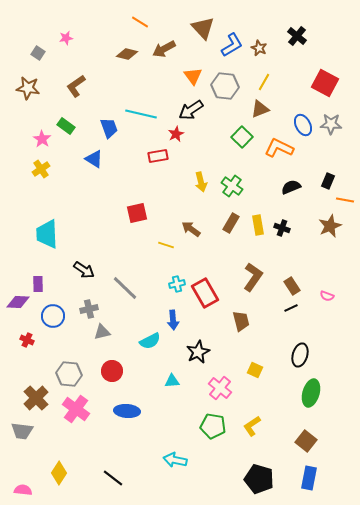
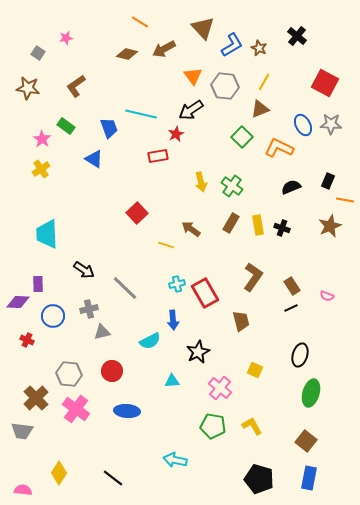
red square at (137, 213): rotated 30 degrees counterclockwise
yellow L-shape at (252, 426): rotated 95 degrees clockwise
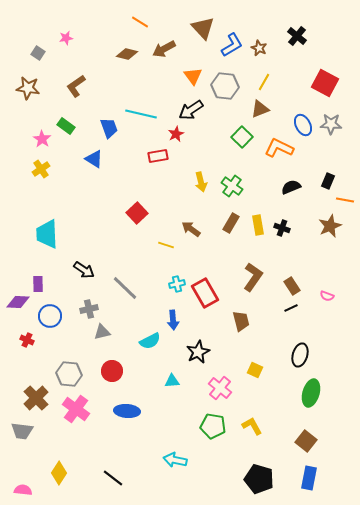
blue circle at (53, 316): moved 3 px left
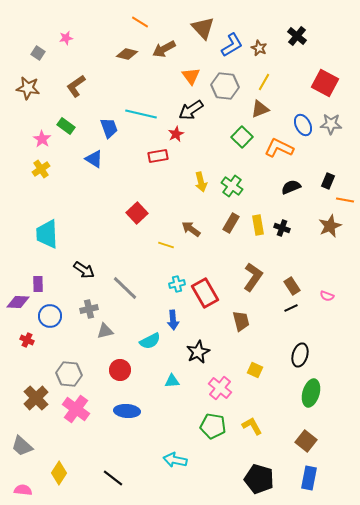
orange triangle at (193, 76): moved 2 px left
gray triangle at (102, 332): moved 3 px right, 1 px up
red circle at (112, 371): moved 8 px right, 1 px up
gray trapezoid at (22, 431): moved 15 px down; rotated 35 degrees clockwise
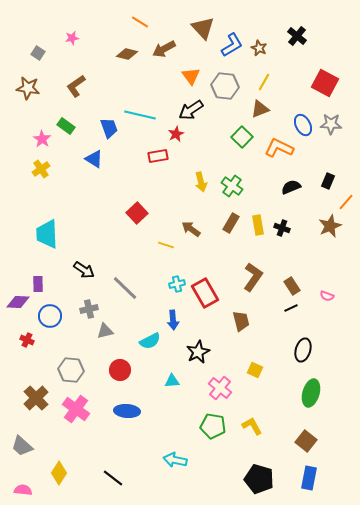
pink star at (66, 38): moved 6 px right
cyan line at (141, 114): moved 1 px left, 1 px down
orange line at (345, 200): moved 1 px right, 2 px down; rotated 60 degrees counterclockwise
black ellipse at (300, 355): moved 3 px right, 5 px up
gray hexagon at (69, 374): moved 2 px right, 4 px up
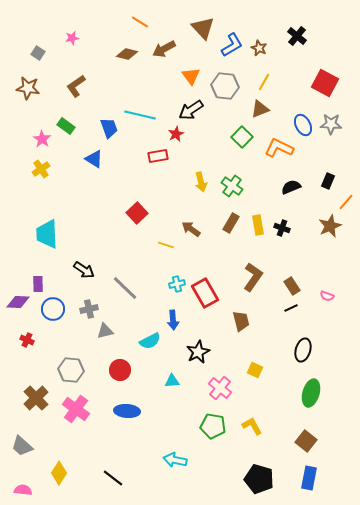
blue circle at (50, 316): moved 3 px right, 7 px up
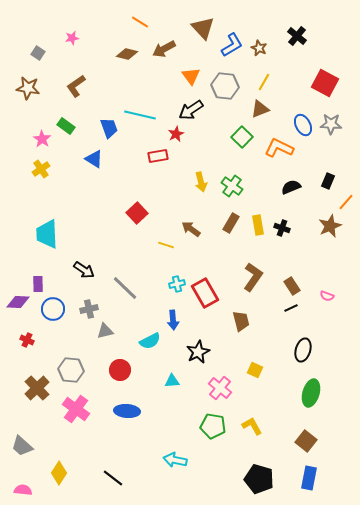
brown cross at (36, 398): moved 1 px right, 10 px up
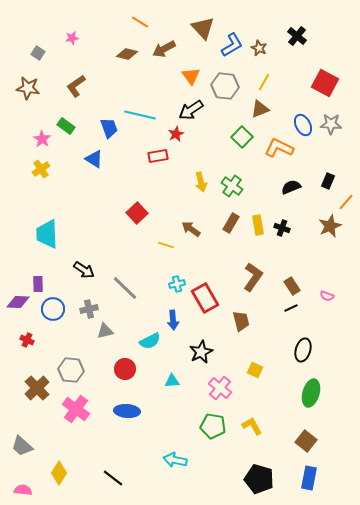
red rectangle at (205, 293): moved 5 px down
black star at (198, 352): moved 3 px right
red circle at (120, 370): moved 5 px right, 1 px up
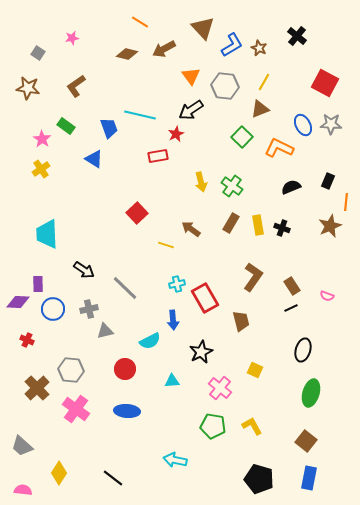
orange line at (346, 202): rotated 36 degrees counterclockwise
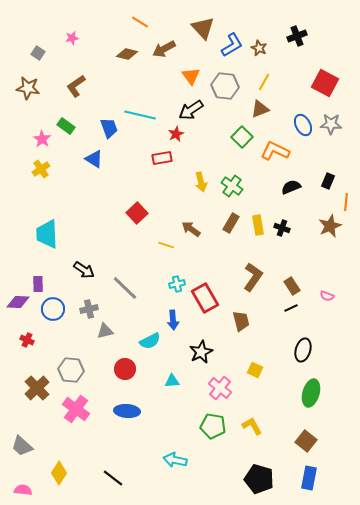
black cross at (297, 36): rotated 30 degrees clockwise
orange L-shape at (279, 148): moved 4 px left, 3 px down
red rectangle at (158, 156): moved 4 px right, 2 px down
